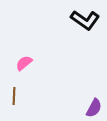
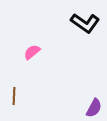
black L-shape: moved 3 px down
pink semicircle: moved 8 px right, 11 px up
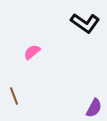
brown line: rotated 24 degrees counterclockwise
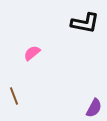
black L-shape: rotated 24 degrees counterclockwise
pink semicircle: moved 1 px down
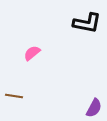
black L-shape: moved 2 px right
brown line: rotated 60 degrees counterclockwise
